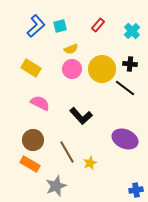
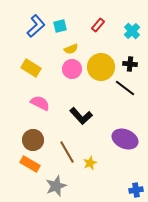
yellow circle: moved 1 px left, 2 px up
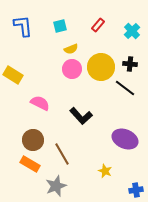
blue L-shape: moved 13 px left; rotated 55 degrees counterclockwise
yellow rectangle: moved 18 px left, 7 px down
brown line: moved 5 px left, 2 px down
yellow star: moved 15 px right, 8 px down; rotated 24 degrees counterclockwise
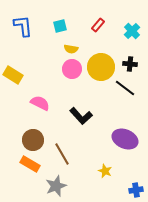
yellow semicircle: rotated 32 degrees clockwise
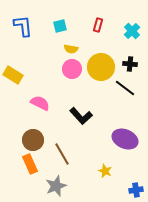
red rectangle: rotated 24 degrees counterclockwise
orange rectangle: rotated 36 degrees clockwise
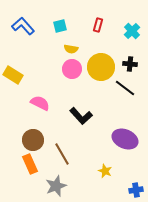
blue L-shape: rotated 35 degrees counterclockwise
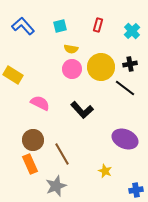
black cross: rotated 16 degrees counterclockwise
black L-shape: moved 1 px right, 6 px up
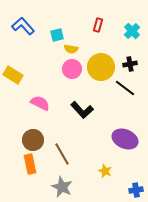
cyan square: moved 3 px left, 9 px down
orange rectangle: rotated 12 degrees clockwise
gray star: moved 6 px right, 1 px down; rotated 25 degrees counterclockwise
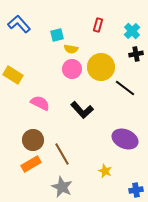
blue L-shape: moved 4 px left, 2 px up
black cross: moved 6 px right, 10 px up
orange rectangle: moved 1 px right; rotated 72 degrees clockwise
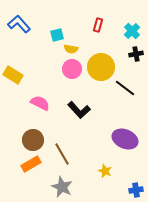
black L-shape: moved 3 px left
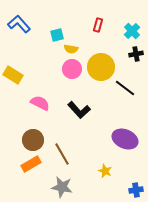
gray star: rotated 15 degrees counterclockwise
